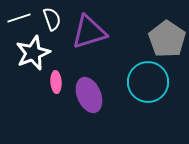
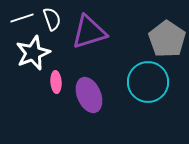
white line: moved 3 px right
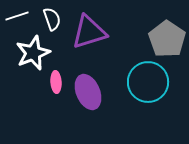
white line: moved 5 px left, 2 px up
purple ellipse: moved 1 px left, 3 px up
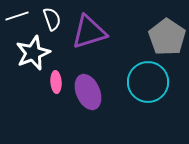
gray pentagon: moved 2 px up
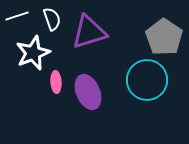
gray pentagon: moved 3 px left
cyan circle: moved 1 px left, 2 px up
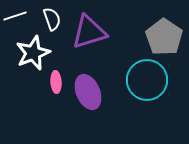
white line: moved 2 px left
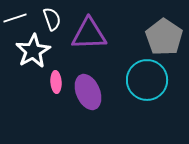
white line: moved 2 px down
purple triangle: moved 2 px down; rotated 15 degrees clockwise
white star: moved 2 px up; rotated 8 degrees counterclockwise
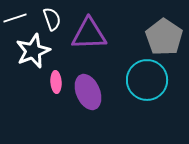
white star: rotated 8 degrees clockwise
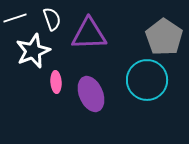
purple ellipse: moved 3 px right, 2 px down
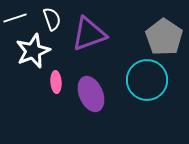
purple triangle: rotated 18 degrees counterclockwise
